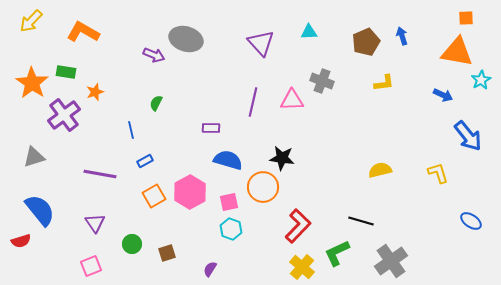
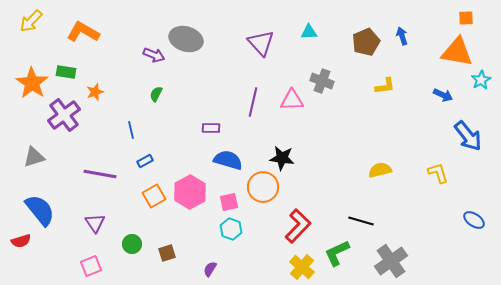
yellow L-shape at (384, 83): moved 1 px right, 3 px down
green semicircle at (156, 103): moved 9 px up
blue ellipse at (471, 221): moved 3 px right, 1 px up
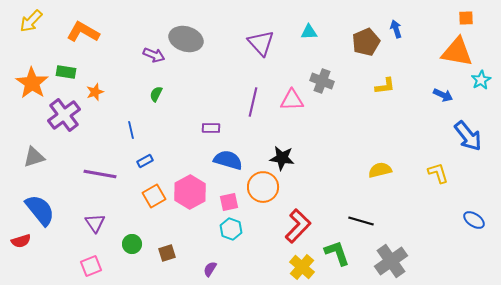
blue arrow at (402, 36): moved 6 px left, 7 px up
green L-shape at (337, 253): rotated 96 degrees clockwise
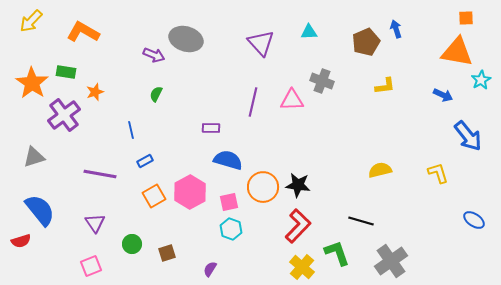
black star at (282, 158): moved 16 px right, 27 px down
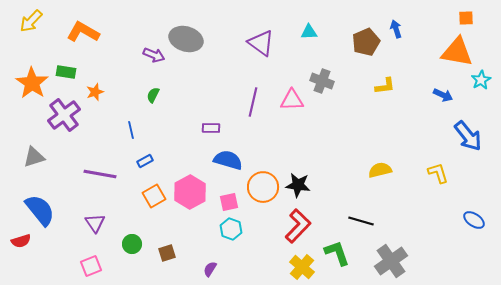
purple triangle at (261, 43): rotated 12 degrees counterclockwise
green semicircle at (156, 94): moved 3 px left, 1 px down
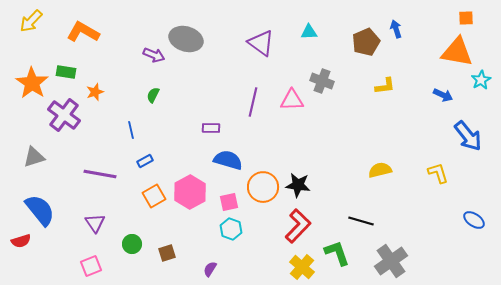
purple cross at (64, 115): rotated 16 degrees counterclockwise
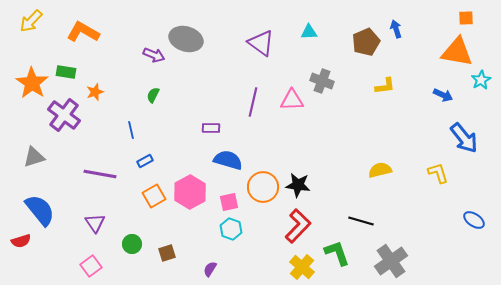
blue arrow at (468, 136): moved 4 px left, 2 px down
pink square at (91, 266): rotated 15 degrees counterclockwise
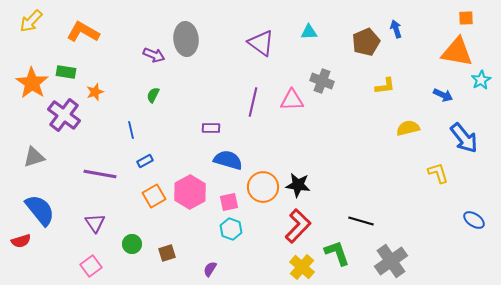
gray ellipse at (186, 39): rotated 68 degrees clockwise
yellow semicircle at (380, 170): moved 28 px right, 42 px up
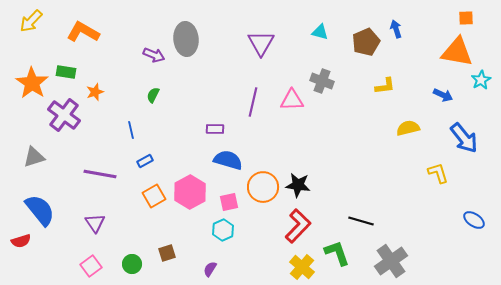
cyan triangle at (309, 32): moved 11 px right; rotated 18 degrees clockwise
purple triangle at (261, 43): rotated 24 degrees clockwise
purple rectangle at (211, 128): moved 4 px right, 1 px down
cyan hexagon at (231, 229): moved 8 px left, 1 px down; rotated 15 degrees clockwise
green circle at (132, 244): moved 20 px down
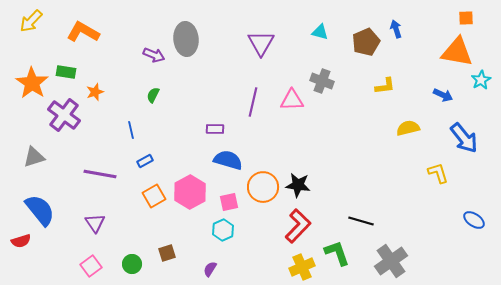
yellow cross at (302, 267): rotated 25 degrees clockwise
